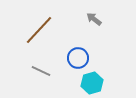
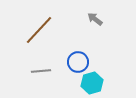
gray arrow: moved 1 px right
blue circle: moved 4 px down
gray line: rotated 30 degrees counterclockwise
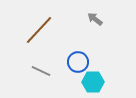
gray line: rotated 30 degrees clockwise
cyan hexagon: moved 1 px right, 1 px up; rotated 15 degrees clockwise
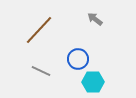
blue circle: moved 3 px up
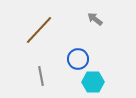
gray line: moved 5 px down; rotated 54 degrees clockwise
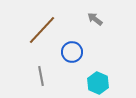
brown line: moved 3 px right
blue circle: moved 6 px left, 7 px up
cyan hexagon: moved 5 px right, 1 px down; rotated 25 degrees clockwise
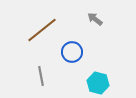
brown line: rotated 8 degrees clockwise
cyan hexagon: rotated 10 degrees counterclockwise
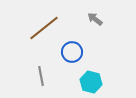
brown line: moved 2 px right, 2 px up
cyan hexagon: moved 7 px left, 1 px up
